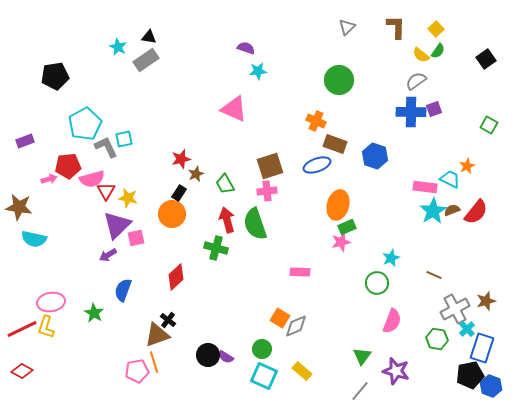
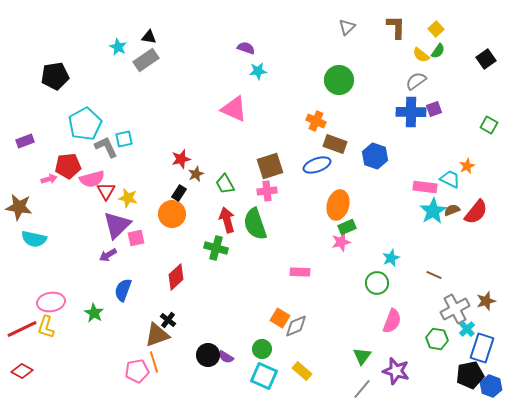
gray line at (360, 391): moved 2 px right, 2 px up
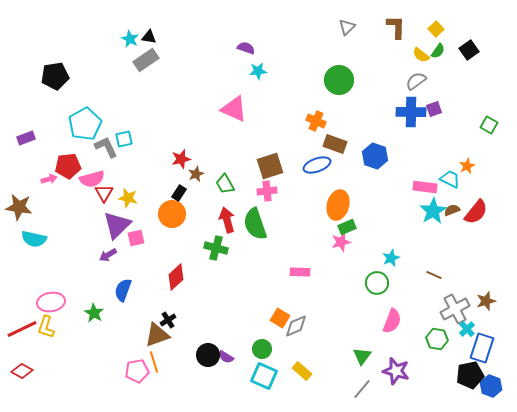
cyan star at (118, 47): moved 12 px right, 8 px up
black square at (486, 59): moved 17 px left, 9 px up
purple rectangle at (25, 141): moved 1 px right, 3 px up
red triangle at (106, 191): moved 2 px left, 2 px down
black cross at (168, 320): rotated 21 degrees clockwise
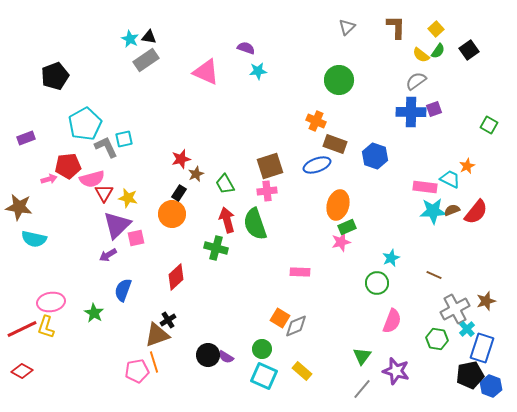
black pentagon at (55, 76): rotated 12 degrees counterclockwise
pink triangle at (234, 109): moved 28 px left, 37 px up
cyan star at (433, 211): rotated 28 degrees clockwise
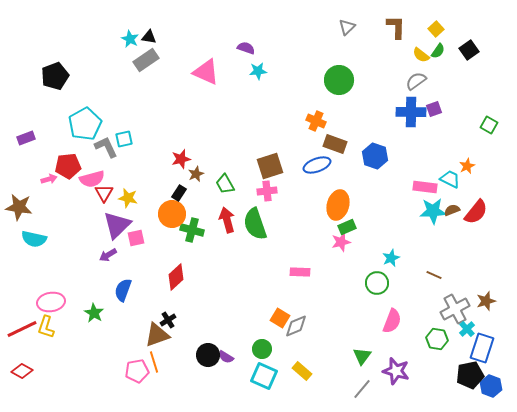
green cross at (216, 248): moved 24 px left, 18 px up
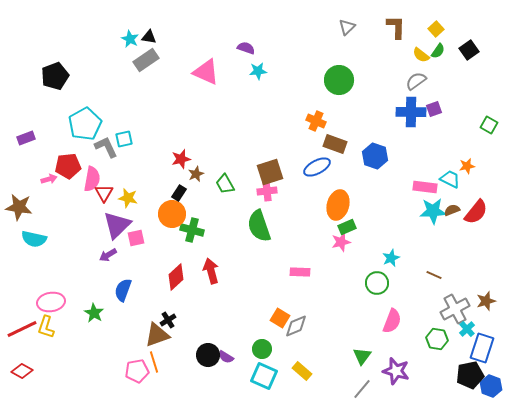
blue ellipse at (317, 165): moved 2 px down; rotated 8 degrees counterclockwise
brown square at (270, 166): moved 6 px down
orange star at (467, 166): rotated 14 degrees clockwise
pink semicircle at (92, 179): rotated 65 degrees counterclockwise
red arrow at (227, 220): moved 16 px left, 51 px down
green semicircle at (255, 224): moved 4 px right, 2 px down
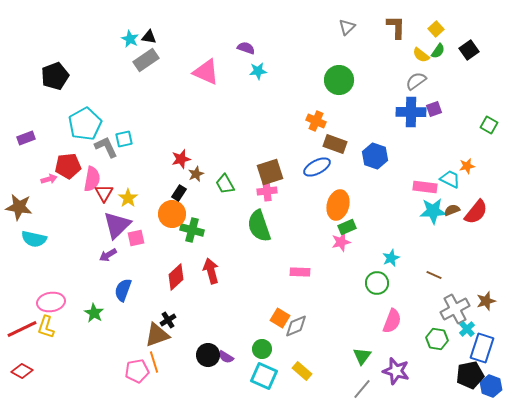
yellow star at (128, 198): rotated 24 degrees clockwise
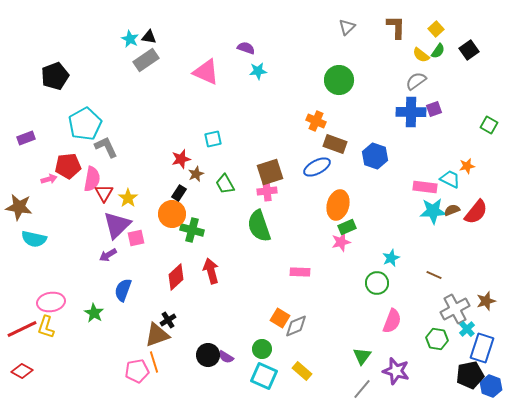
cyan square at (124, 139): moved 89 px right
